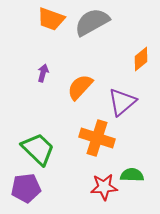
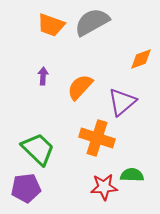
orange trapezoid: moved 6 px down
orange diamond: rotated 20 degrees clockwise
purple arrow: moved 3 px down; rotated 12 degrees counterclockwise
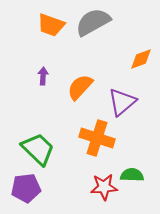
gray semicircle: moved 1 px right
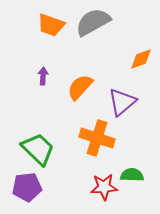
purple pentagon: moved 1 px right, 1 px up
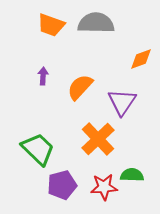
gray semicircle: moved 3 px right, 1 px down; rotated 30 degrees clockwise
purple triangle: rotated 16 degrees counterclockwise
orange cross: moved 1 px right, 1 px down; rotated 28 degrees clockwise
purple pentagon: moved 35 px right, 2 px up; rotated 8 degrees counterclockwise
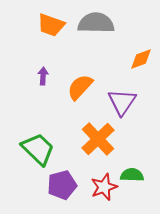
red star: rotated 16 degrees counterclockwise
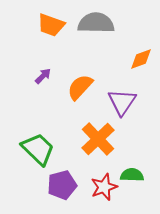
purple arrow: rotated 42 degrees clockwise
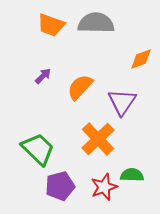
purple pentagon: moved 2 px left, 1 px down
